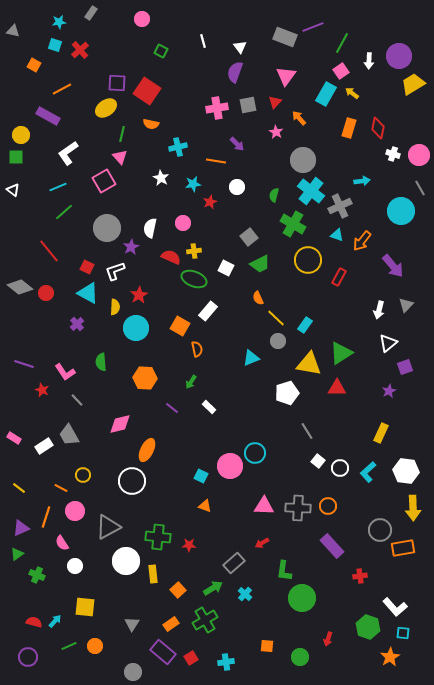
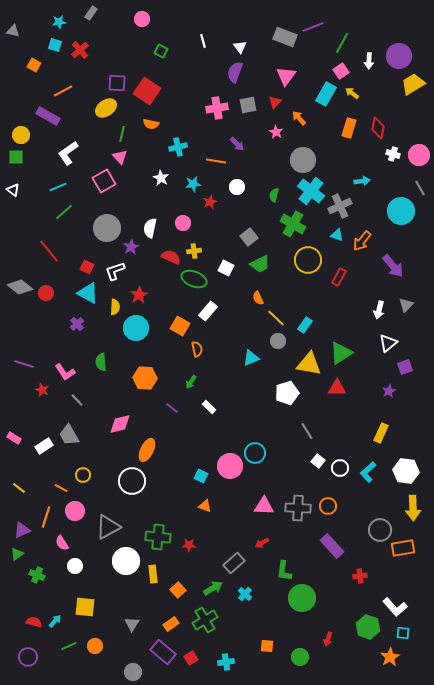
orange line at (62, 89): moved 1 px right, 2 px down
purple triangle at (21, 528): moved 1 px right, 2 px down
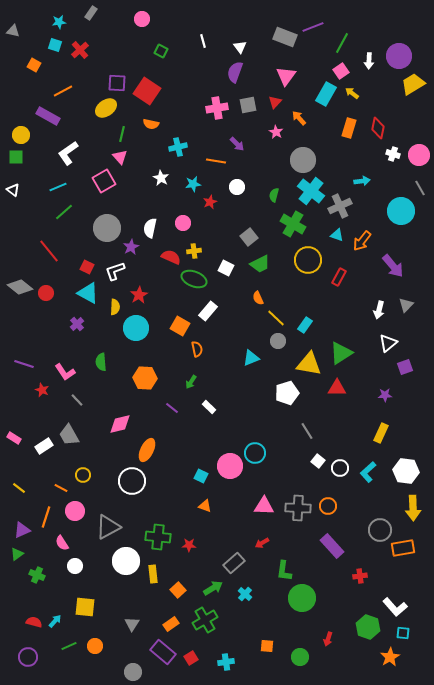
purple star at (389, 391): moved 4 px left, 4 px down; rotated 24 degrees clockwise
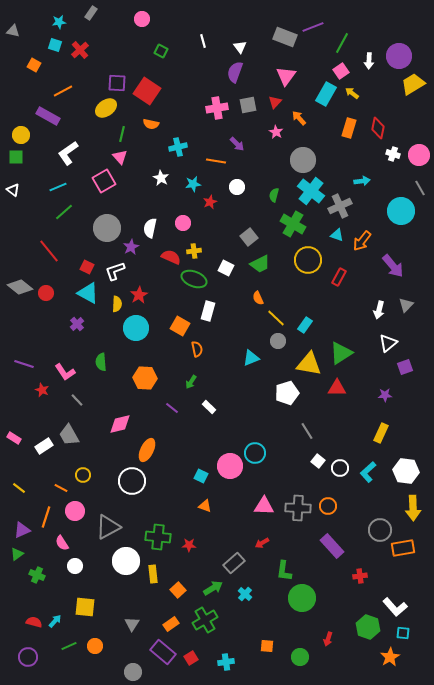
yellow semicircle at (115, 307): moved 2 px right, 3 px up
white rectangle at (208, 311): rotated 24 degrees counterclockwise
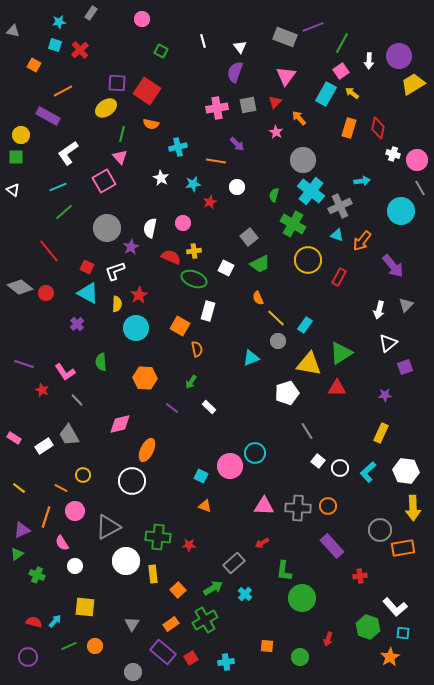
pink circle at (419, 155): moved 2 px left, 5 px down
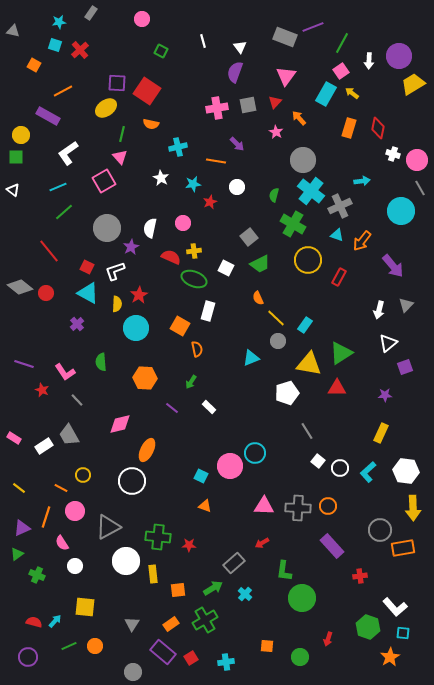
purple triangle at (22, 530): moved 2 px up
orange square at (178, 590): rotated 35 degrees clockwise
